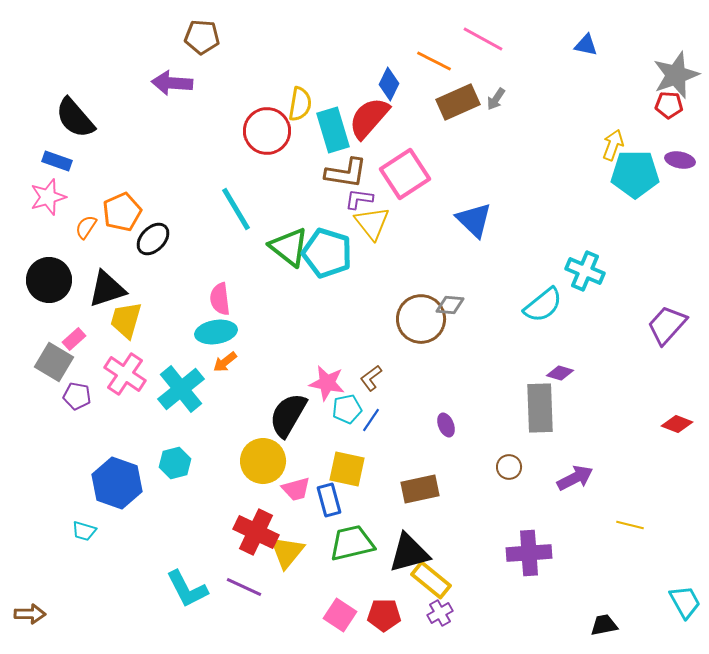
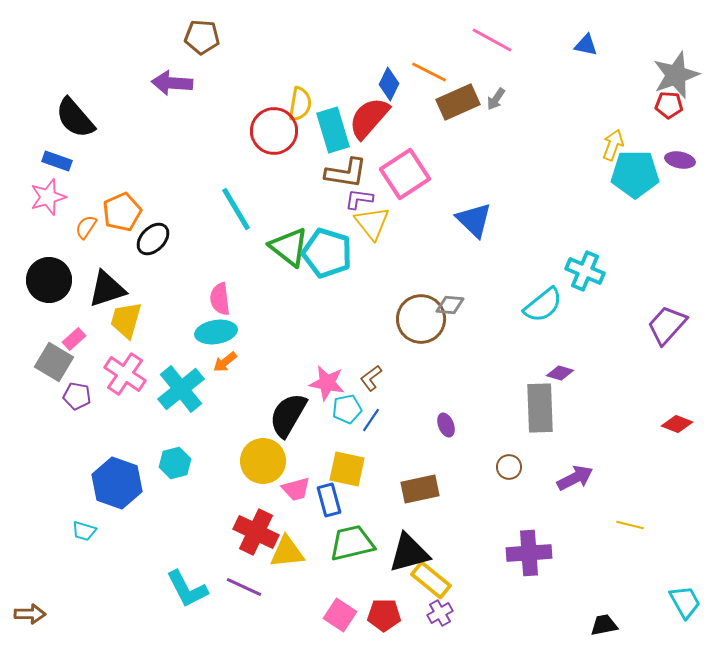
pink line at (483, 39): moved 9 px right, 1 px down
orange line at (434, 61): moved 5 px left, 11 px down
red circle at (267, 131): moved 7 px right
yellow triangle at (287, 552): rotated 45 degrees clockwise
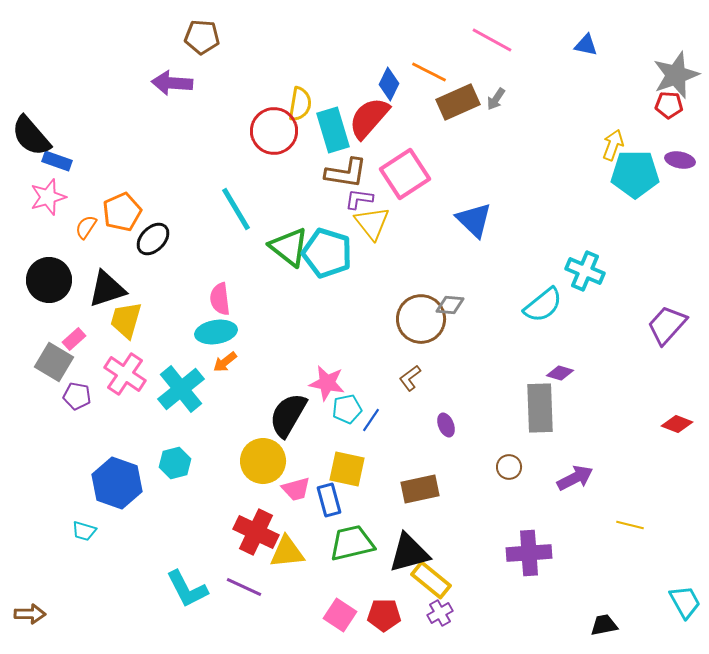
black semicircle at (75, 118): moved 44 px left, 18 px down
brown L-shape at (371, 378): moved 39 px right
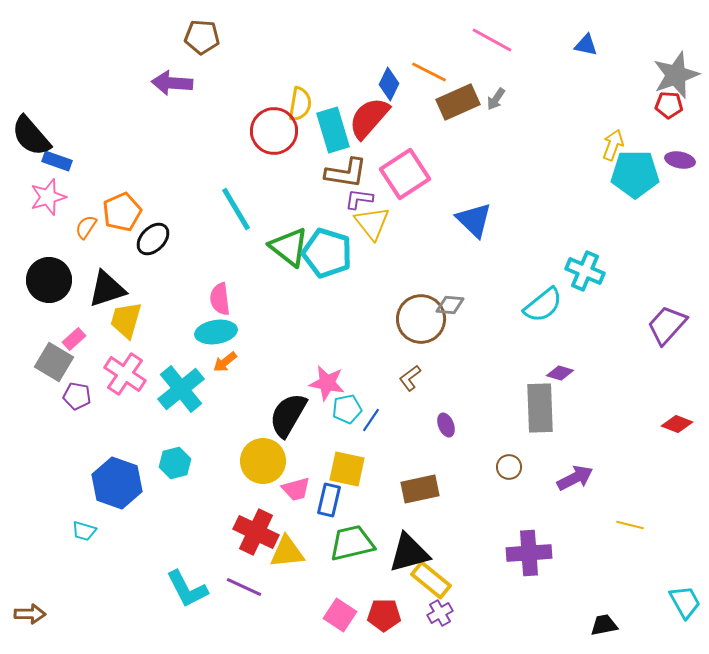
blue rectangle at (329, 500): rotated 28 degrees clockwise
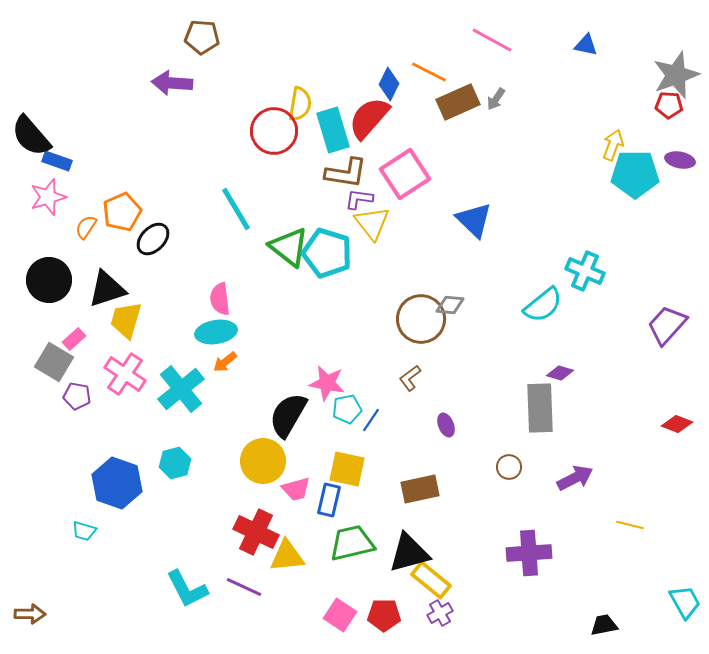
yellow triangle at (287, 552): moved 4 px down
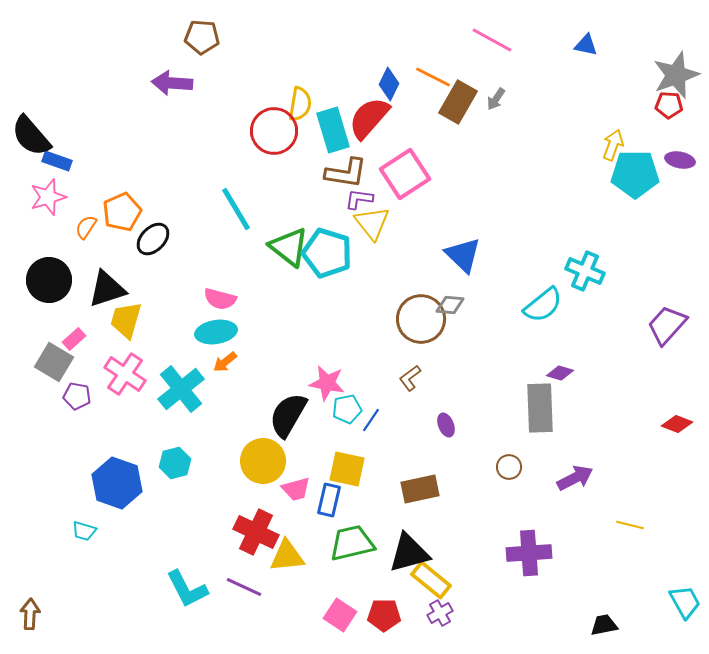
orange line at (429, 72): moved 4 px right, 5 px down
brown rectangle at (458, 102): rotated 36 degrees counterclockwise
blue triangle at (474, 220): moved 11 px left, 35 px down
pink semicircle at (220, 299): rotated 68 degrees counterclockwise
brown arrow at (30, 614): rotated 88 degrees counterclockwise
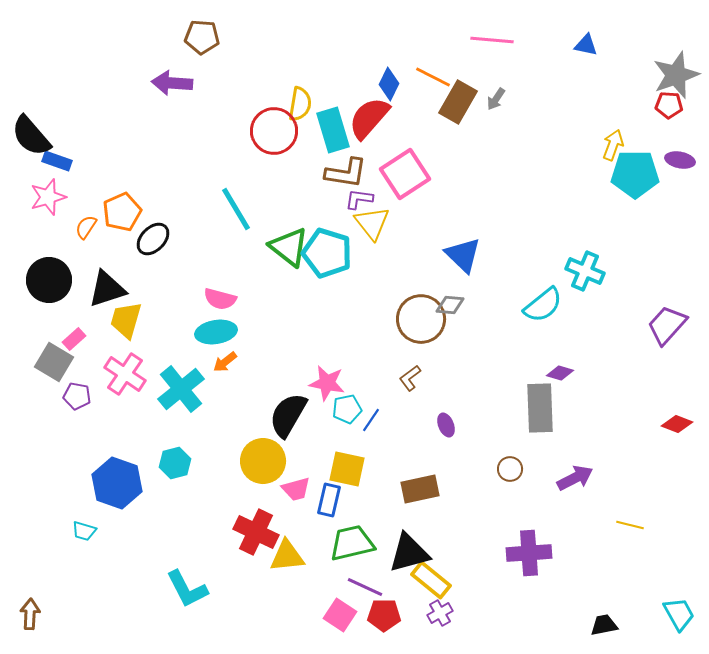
pink line at (492, 40): rotated 24 degrees counterclockwise
brown circle at (509, 467): moved 1 px right, 2 px down
purple line at (244, 587): moved 121 px right
cyan trapezoid at (685, 602): moved 6 px left, 12 px down
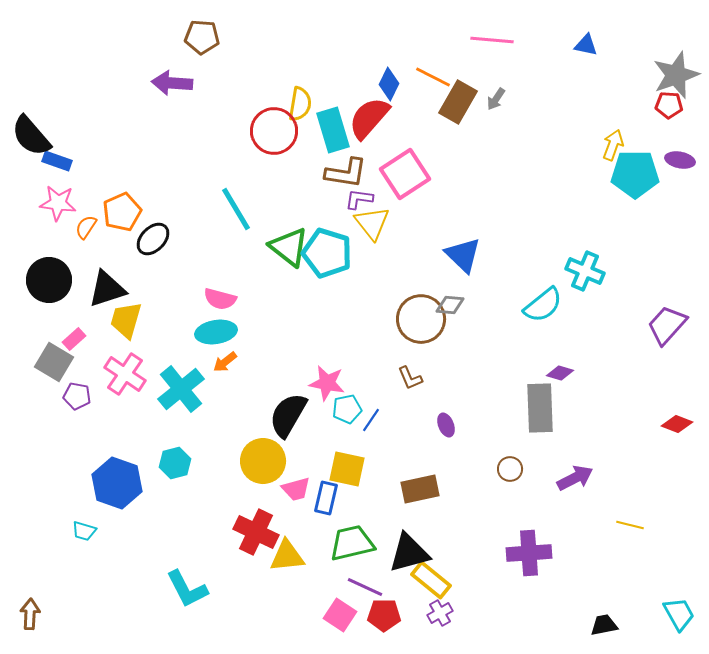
pink star at (48, 197): moved 10 px right, 6 px down; rotated 24 degrees clockwise
brown L-shape at (410, 378): rotated 76 degrees counterclockwise
blue rectangle at (329, 500): moved 3 px left, 2 px up
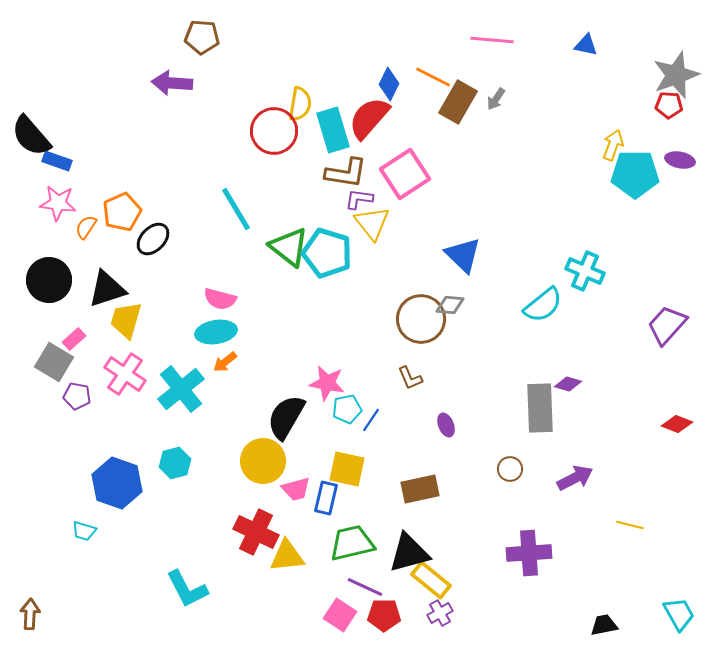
purple diamond at (560, 373): moved 8 px right, 11 px down
black semicircle at (288, 415): moved 2 px left, 2 px down
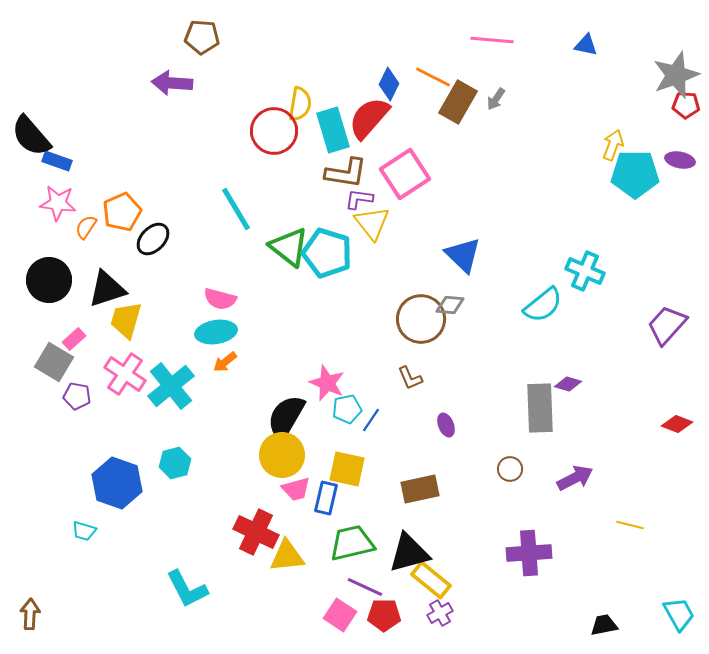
red pentagon at (669, 105): moved 17 px right
pink star at (327, 383): rotated 12 degrees clockwise
cyan cross at (181, 389): moved 10 px left, 3 px up
yellow circle at (263, 461): moved 19 px right, 6 px up
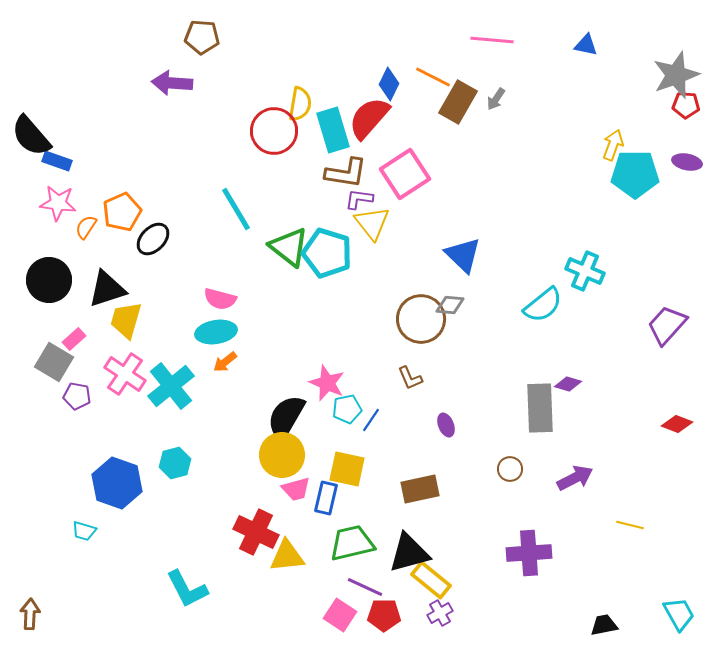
purple ellipse at (680, 160): moved 7 px right, 2 px down
